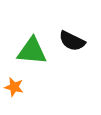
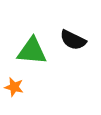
black semicircle: moved 1 px right, 1 px up
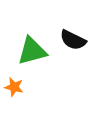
green triangle: rotated 20 degrees counterclockwise
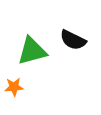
orange star: rotated 18 degrees counterclockwise
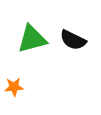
green triangle: moved 12 px up
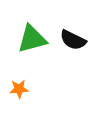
orange star: moved 5 px right, 2 px down
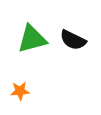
orange star: moved 1 px right, 2 px down
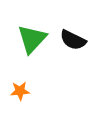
green triangle: rotated 32 degrees counterclockwise
